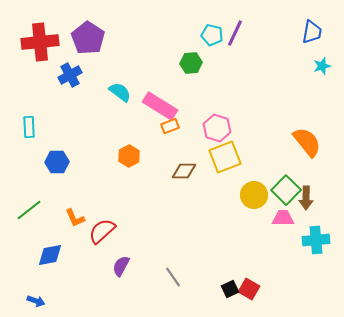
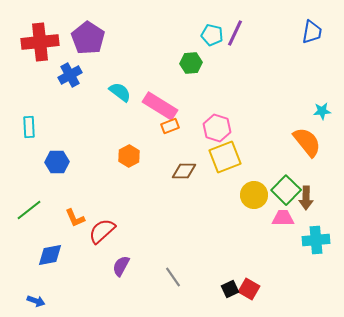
cyan star: moved 45 px down; rotated 12 degrees clockwise
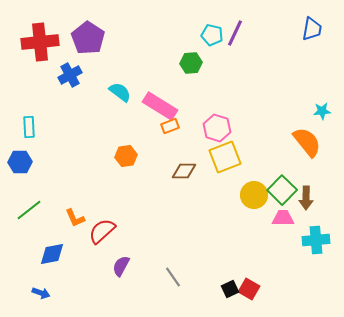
blue trapezoid: moved 3 px up
orange hexagon: moved 3 px left; rotated 20 degrees clockwise
blue hexagon: moved 37 px left
green square: moved 4 px left
blue diamond: moved 2 px right, 1 px up
blue arrow: moved 5 px right, 8 px up
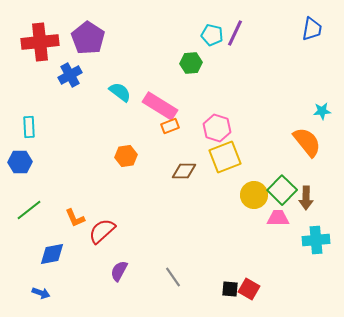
pink trapezoid: moved 5 px left
purple semicircle: moved 2 px left, 5 px down
black square: rotated 30 degrees clockwise
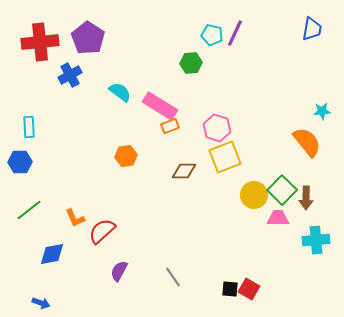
blue arrow: moved 10 px down
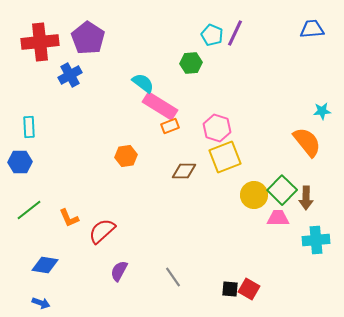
blue trapezoid: rotated 105 degrees counterclockwise
cyan pentagon: rotated 10 degrees clockwise
cyan semicircle: moved 23 px right, 9 px up
orange L-shape: moved 6 px left
blue diamond: moved 7 px left, 11 px down; rotated 20 degrees clockwise
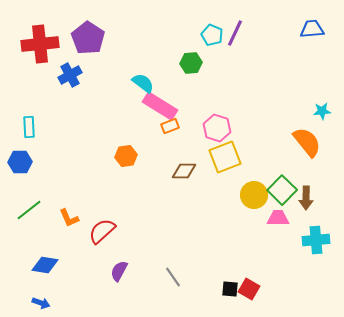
red cross: moved 2 px down
